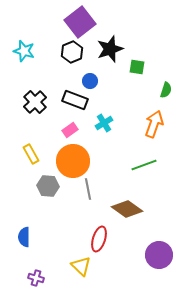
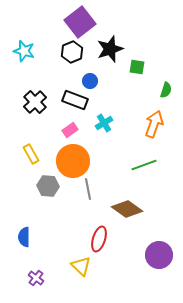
purple cross: rotated 21 degrees clockwise
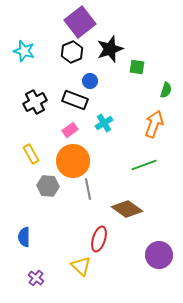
black cross: rotated 15 degrees clockwise
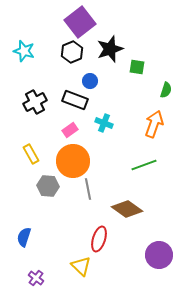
cyan cross: rotated 36 degrees counterclockwise
blue semicircle: rotated 18 degrees clockwise
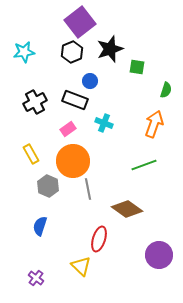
cyan star: moved 1 px down; rotated 25 degrees counterclockwise
pink rectangle: moved 2 px left, 1 px up
gray hexagon: rotated 20 degrees clockwise
blue semicircle: moved 16 px right, 11 px up
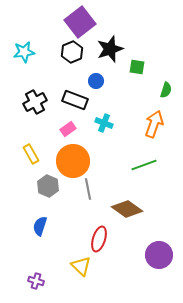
blue circle: moved 6 px right
purple cross: moved 3 px down; rotated 21 degrees counterclockwise
